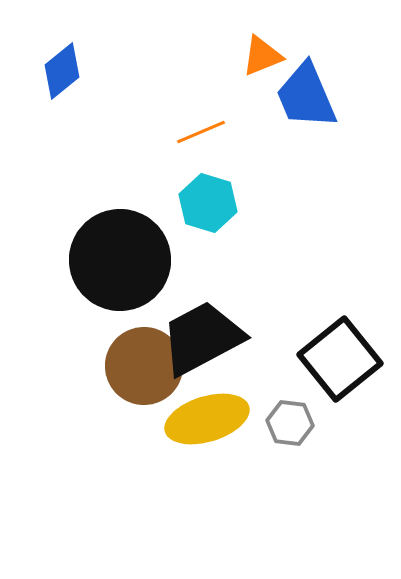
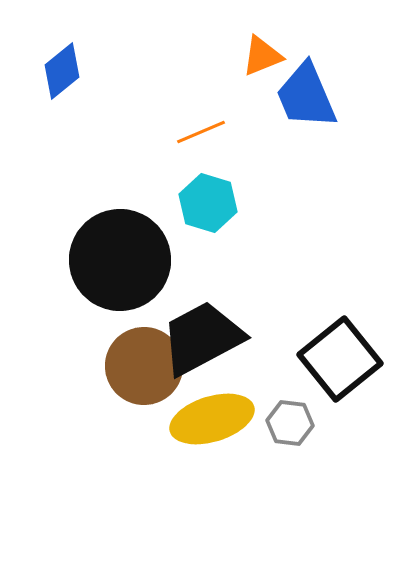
yellow ellipse: moved 5 px right
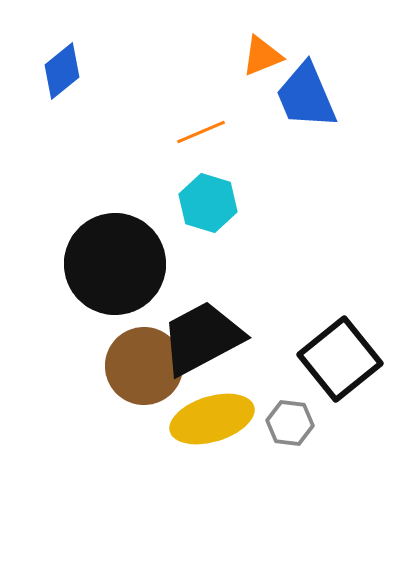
black circle: moved 5 px left, 4 px down
